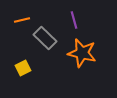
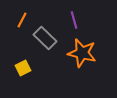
orange line: rotated 49 degrees counterclockwise
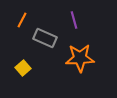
gray rectangle: rotated 20 degrees counterclockwise
orange star: moved 2 px left, 5 px down; rotated 16 degrees counterclockwise
yellow square: rotated 14 degrees counterclockwise
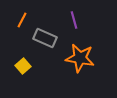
orange star: rotated 12 degrees clockwise
yellow square: moved 2 px up
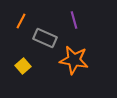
orange line: moved 1 px left, 1 px down
orange star: moved 6 px left, 2 px down
